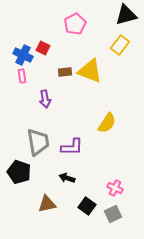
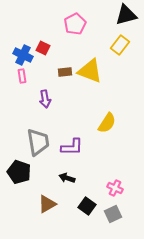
brown triangle: rotated 18 degrees counterclockwise
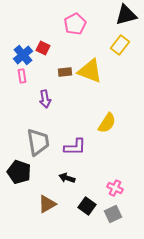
blue cross: rotated 24 degrees clockwise
purple L-shape: moved 3 px right
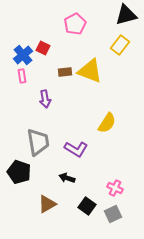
purple L-shape: moved 1 px right, 2 px down; rotated 30 degrees clockwise
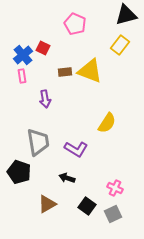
pink pentagon: rotated 20 degrees counterclockwise
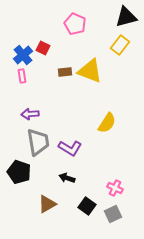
black triangle: moved 2 px down
purple arrow: moved 15 px left, 15 px down; rotated 96 degrees clockwise
purple L-shape: moved 6 px left, 1 px up
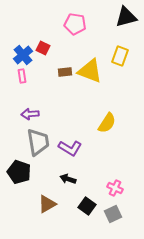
pink pentagon: rotated 15 degrees counterclockwise
yellow rectangle: moved 11 px down; rotated 18 degrees counterclockwise
black arrow: moved 1 px right, 1 px down
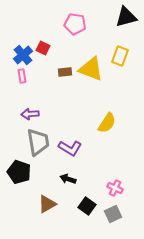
yellow triangle: moved 1 px right, 2 px up
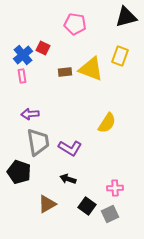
pink cross: rotated 28 degrees counterclockwise
gray square: moved 3 px left
